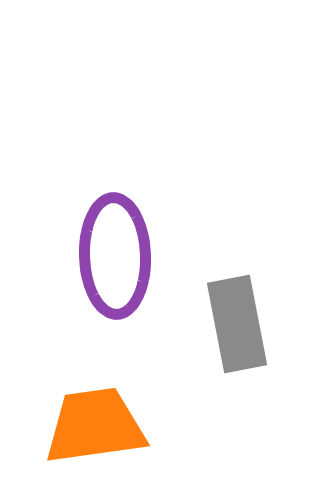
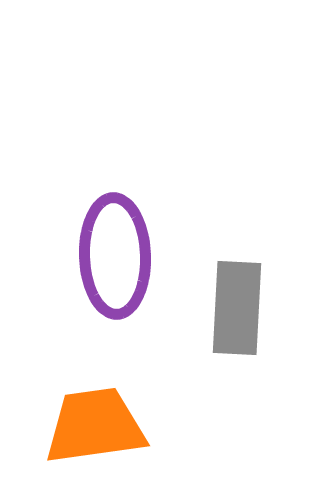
gray rectangle: moved 16 px up; rotated 14 degrees clockwise
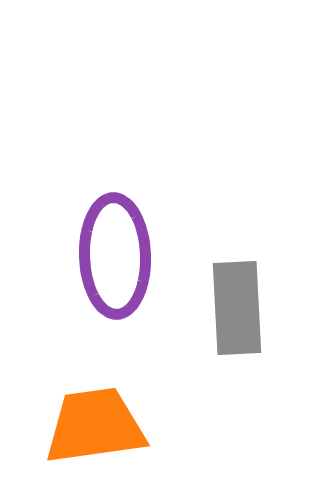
gray rectangle: rotated 6 degrees counterclockwise
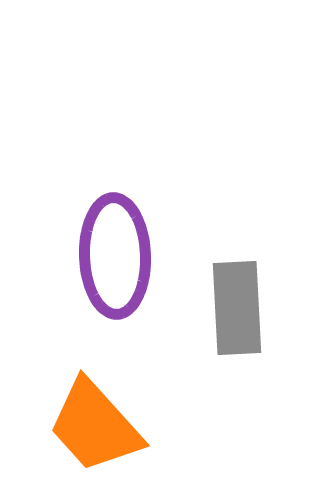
orange trapezoid: rotated 124 degrees counterclockwise
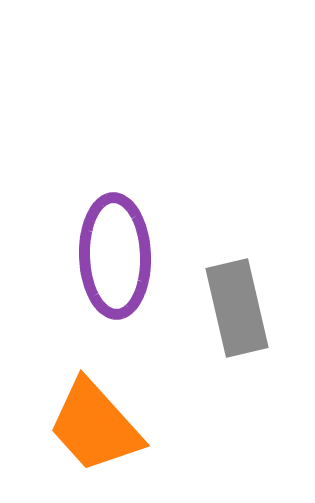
gray rectangle: rotated 10 degrees counterclockwise
